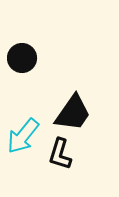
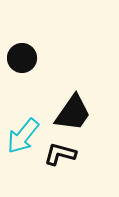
black L-shape: rotated 88 degrees clockwise
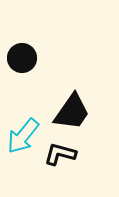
black trapezoid: moved 1 px left, 1 px up
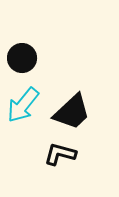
black trapezoid: rotated 12 degrees clockwise
cyan arrow: moved 31 px up
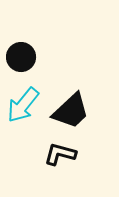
black circle: moved 1 px left, 1 px up
black trapezoid: moved 1 px left, 1 px up
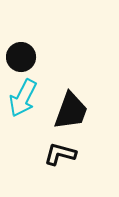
cyan arrow: moved 7 px up; rotated 12 degrees counterclockwise
black trapezoid: rotated 27 degrees counterclockwise
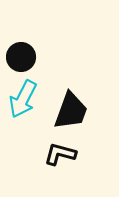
cyan arrow: moved 1 px down
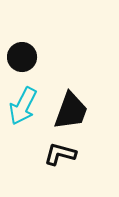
black circle: moved 1 px right
cyan arrow: moved 7 px down
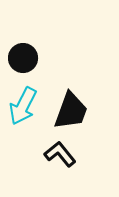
black circle: moved 1 px right, 1 px down
black L-shape: rotated 36 degrees clockwise
